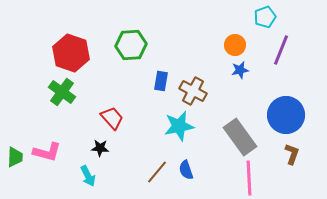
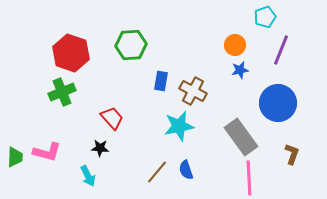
green cross: rotated 32 degrees clockwise
blue circle: moved 8 px left, 12 px up
gray rectangle: moved 1 px right
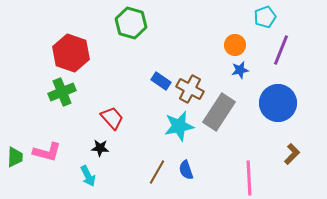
green hexagon: moved 22 px up; rotated 20 degrees clockwise
blue rectangle: rotated 66 degrees counterclockwise
brown cross: moved 3 px left, 2 px up
gray rectangle: moved 22 px left, 25 px up; rotated 69 degrees clockwise
brown L-shape: rotated 25 degrees clockwise
brown line: rotated 10 degrees counterclockwise
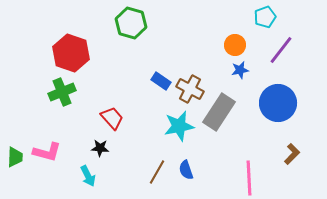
purple line: rotated 16 degrees clockwise
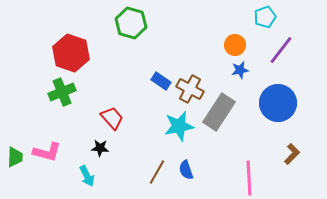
cyan arrow: moved 1 px left
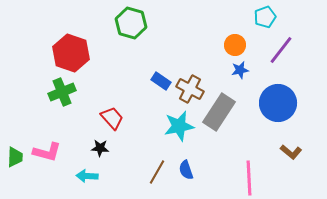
brown L-shape: moved 1 px left, 2 px up; rotated 85 degrees clockwise
cyan arrow: rotated 120 degrees clockwise
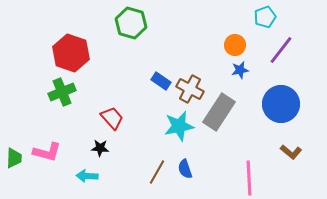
blue circle: moved 3 px right, 1 px down
green trapezoid: moved 1 px left, 1 px down
blue semicircle: moved 1 px left, 1 px up
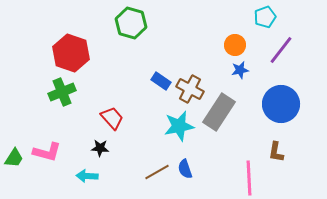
brown L-shape: moved 15 px left; rotated 60 degrees clockwise
green trapezoid: rotated 30 degrees clockwise
brown line: rotated 30 degrees clockwise
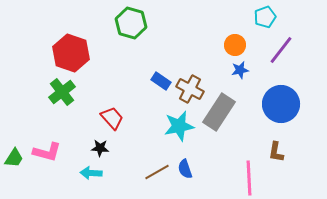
green cross: rotated 16 degrees counterclockwise
cyan arrow: moved 4 px right, 3 px up
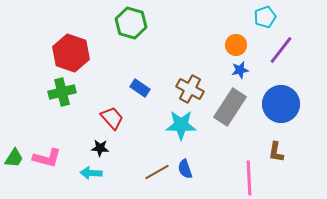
orange circle: moved 1 px right
blue rectangle: moved 21 px left, 7 px down
green cross: rotated 24 degrees clockwise
gray rectangle: moved 11 px right, 5 px up
cyan star: moved 2 px right, 1 px up; rotated 12 degrees clockwise
pink L-shape: moved 6 px down
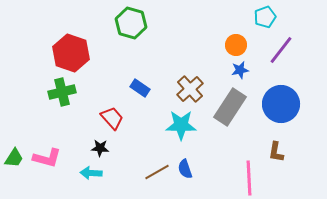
brown cross: rotated 20 degrees clockwise
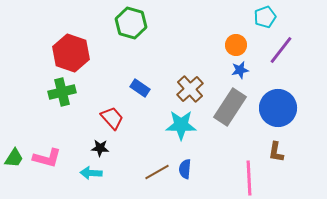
blue circle: moved 3 px left, 4 px down
blue semicircle: rotated 24 degrees clockwise
